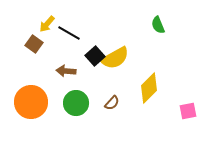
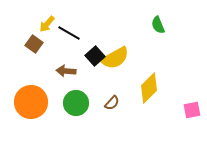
pink square: moved 4 px right, 1 px up
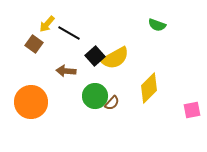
green semicircle: moved 1 px left; rotated 48 degrees counterclockwise
green circle: moved 19 px right, 7 px up
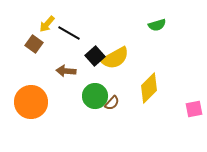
green semicircle: rotated 36 degrees counterclockwise
pink square: moved 2 px right, 1 px up
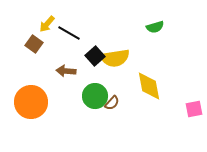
green semicircle: moved 2 px left, 2 px down
yellow semicircle: rotated 20 degrees clockwise
yellow diamond: moved 2 px up; rotated 56 degrees counterclockwise
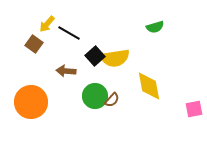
brown semicircle: moved 3 px up
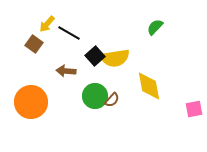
green semicircle: rotated 150 degrees clockwise
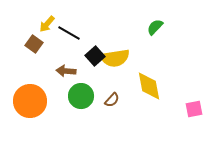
green circle: moved 14 px left
orange circle: moved 1 px left, 1 px up
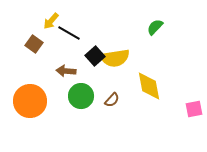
yellow arrow: moved 4 px right, 3 px up
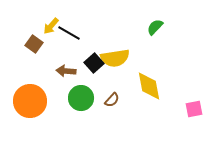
yellow arrow: moved 5 px down
black square: moved 1 px left, 7 px down
green circle: moved 2 px down
